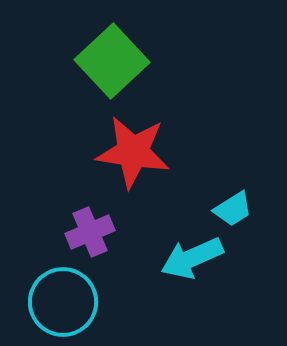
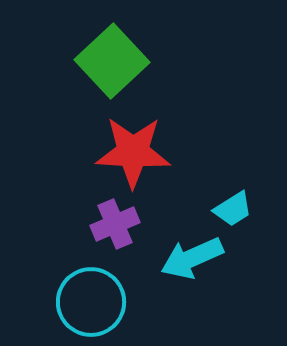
red star: rotated 6 degrees counterclockwise
purple cross: moved 25 px right, 8 px up
cyan circle: moved 28 px right
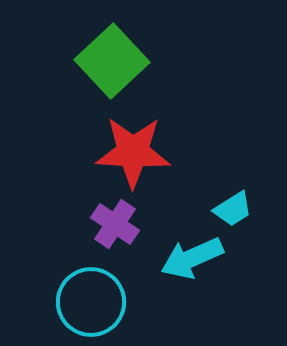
purple cross: rotated 33 degrees counterclockwise
